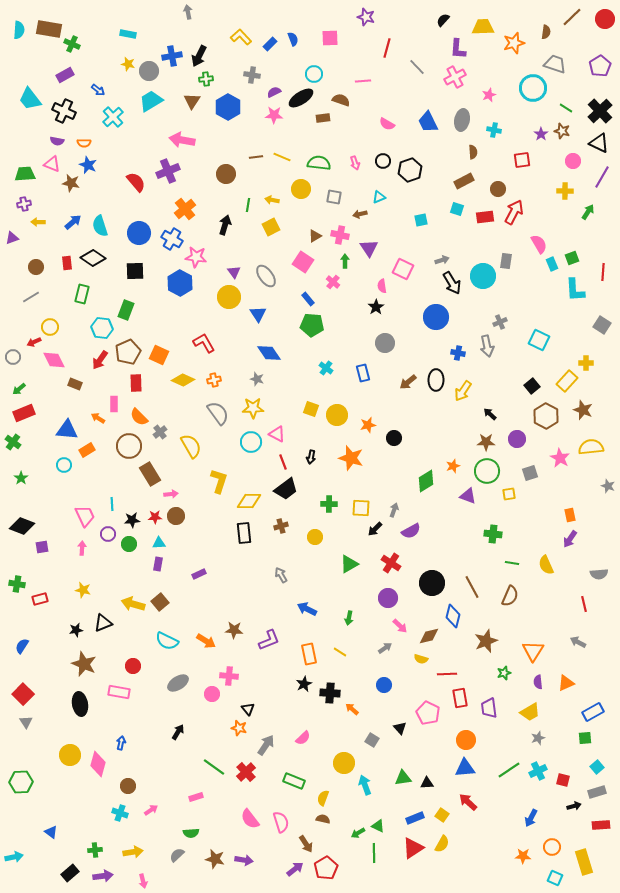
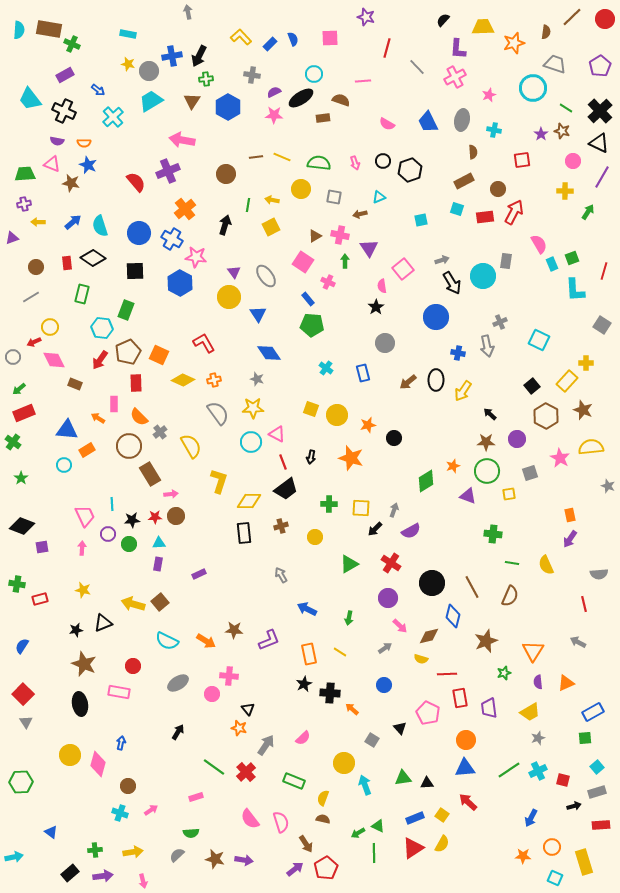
pink square at (403, 269): rotated 25 degrees clockwise
red line at (603, 272): moved 1 px right, 1 px up; rotated 12 degrees clockwise
pink cross at (333, 282): moved 5 px left; rotated 16 degrees counterclockwise
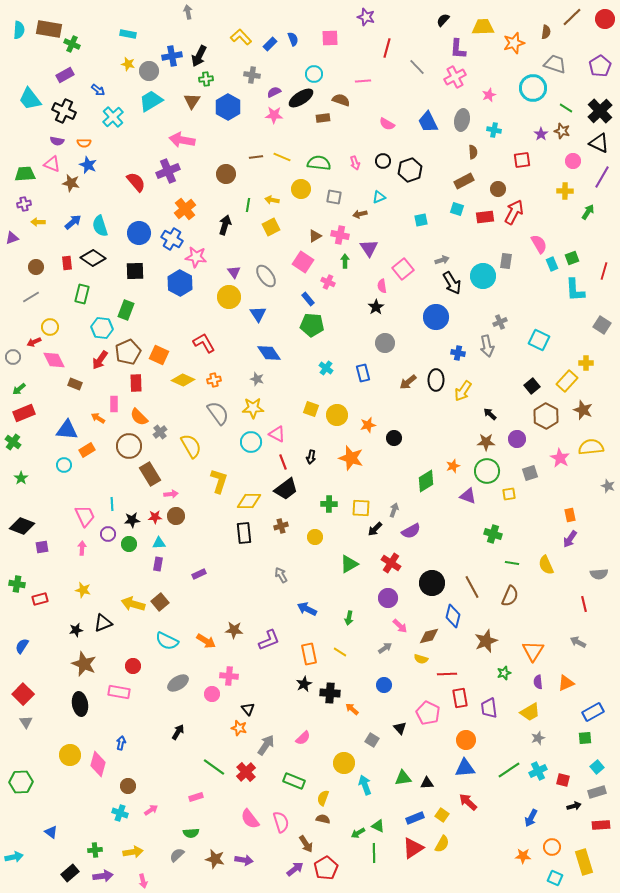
green cross at (493, 534): rotated 12 degrees clockwise
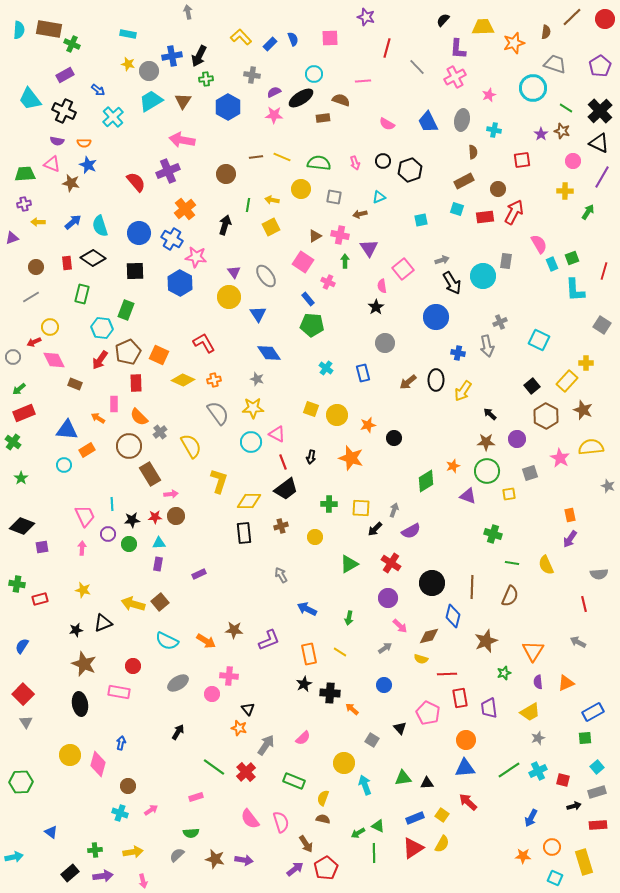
brown triangle at (192, 101): moved 9 px left
brown line at (472, 587): rotated 30 degrees clockwise
red rectangle at (601, 825): moved 3 px left
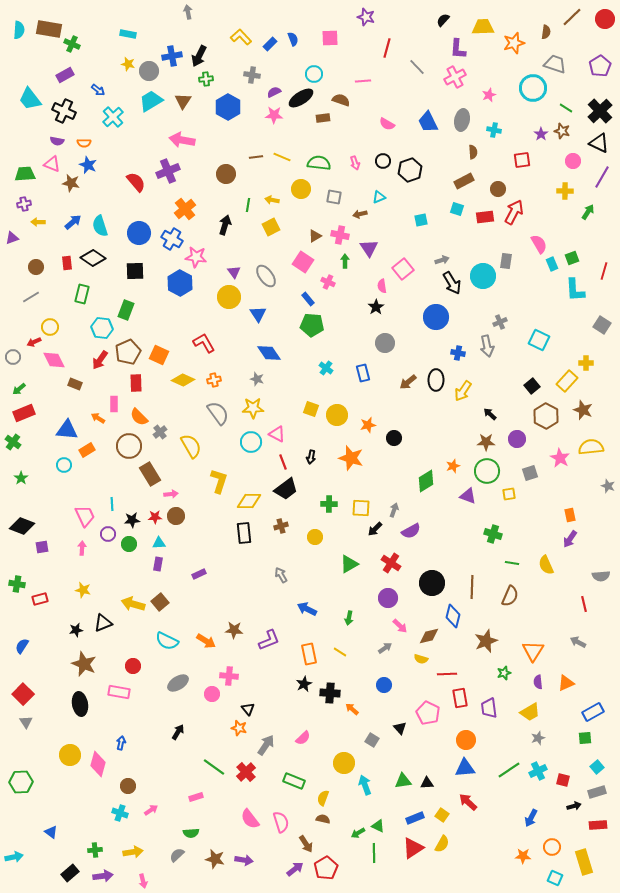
gray semicircle at (599, 574): moved 2 px right, 2 px down
green triangle at (403, 778): moved 3 px down
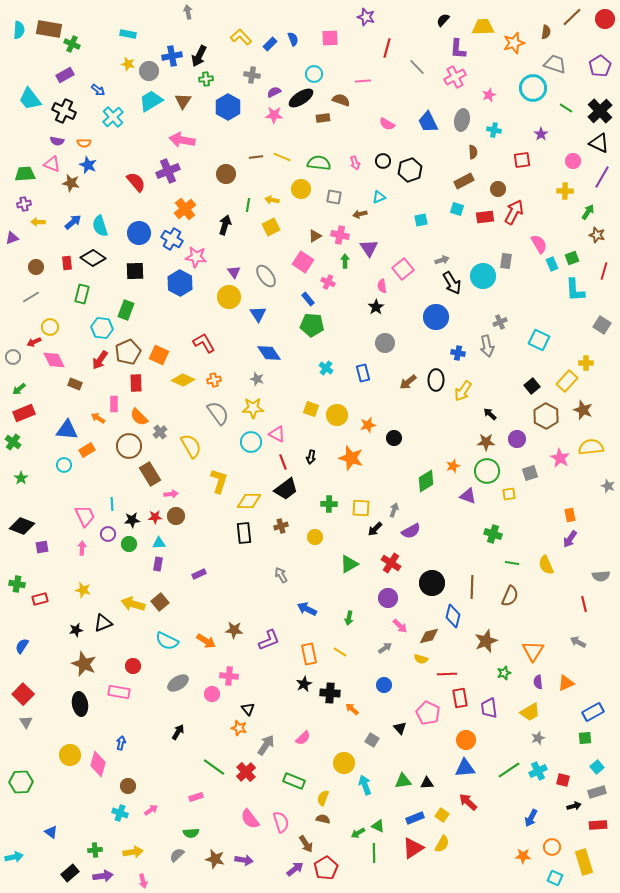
brown star at (562, 131): moved 35 px right, 104 px down
